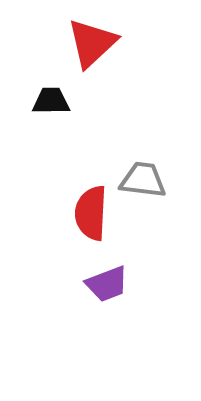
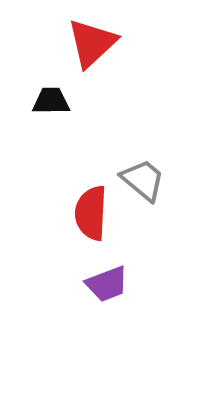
gray trapezoid: rotated 33 degrees clockwise
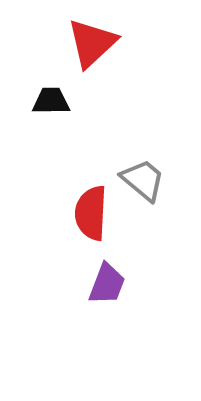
purple trapezoid: rotated 48 degrees counterclockwise
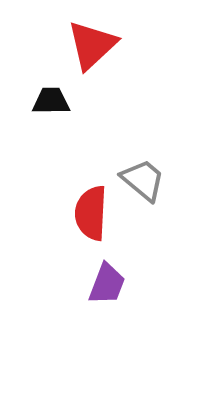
red triangle: moved 2 px down
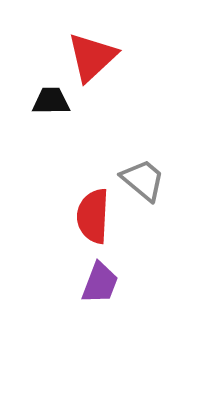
red triangle: moved 12 px down
red semicircle: moved 2 px right, 3 px down
purple trapezoid: moved 7 px left, 1 px up
